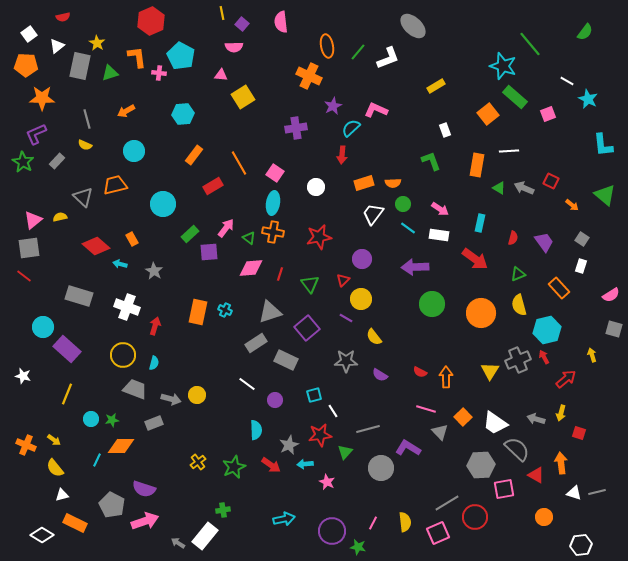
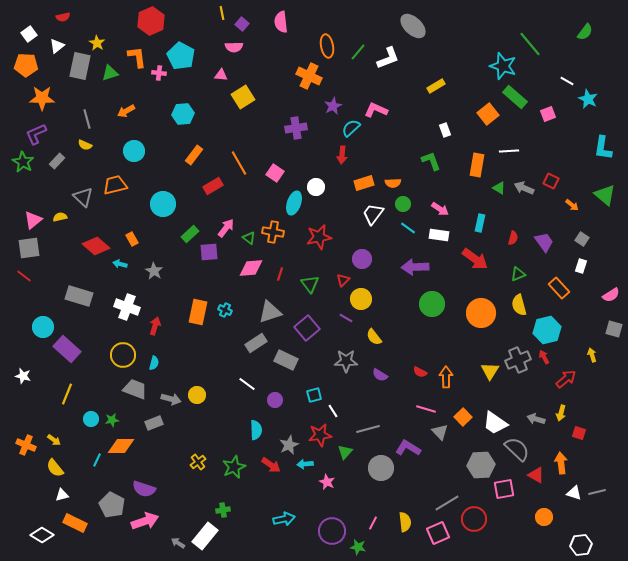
cyan L-shape at (603, 145): moved 3 px down; rotated 15 degrees clockwise
cyan ellipse at (273, 203): moved 21 px right; rotated 10 degrees clockwise
red circle at (475, 517): moved 1 px left, 2 px down
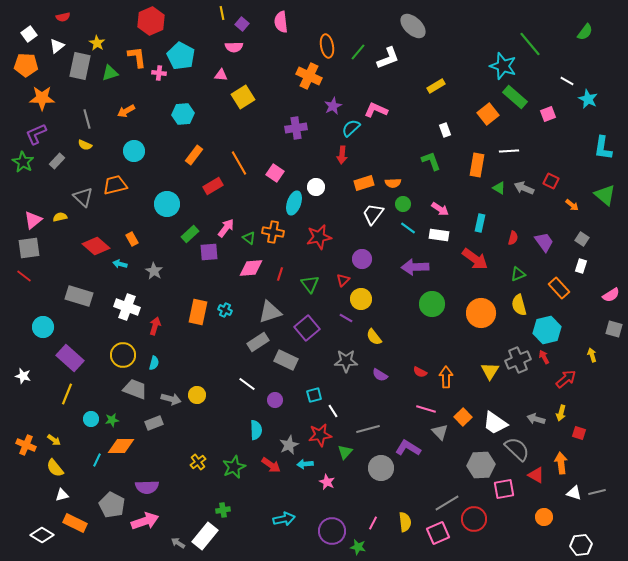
cyan circle at (163, 204): moved 4 px right
gray rectangle at (256, 343): moved 2 px right, 1 px up
purple rectangle at (67, 349): moved 3 px right, 9 px down
purple semicircle at (144, 489): moved 3 px right, 2 px up; rotated 20 degrees counterclockwise
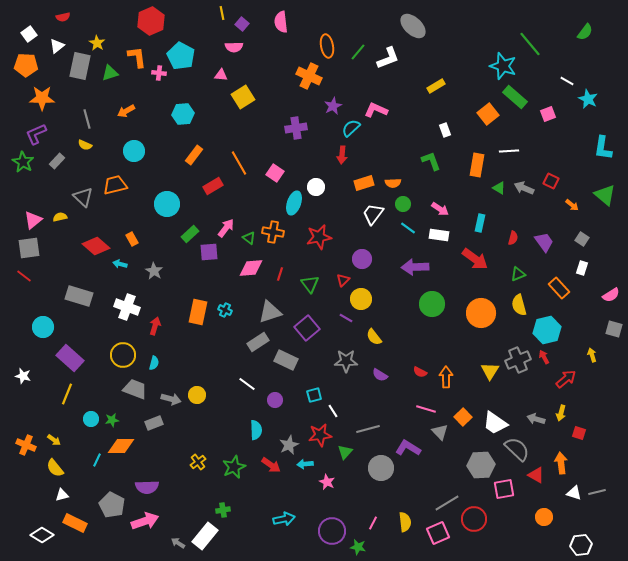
white rectangle at (581, 266): moved 1 px right, 2 px down
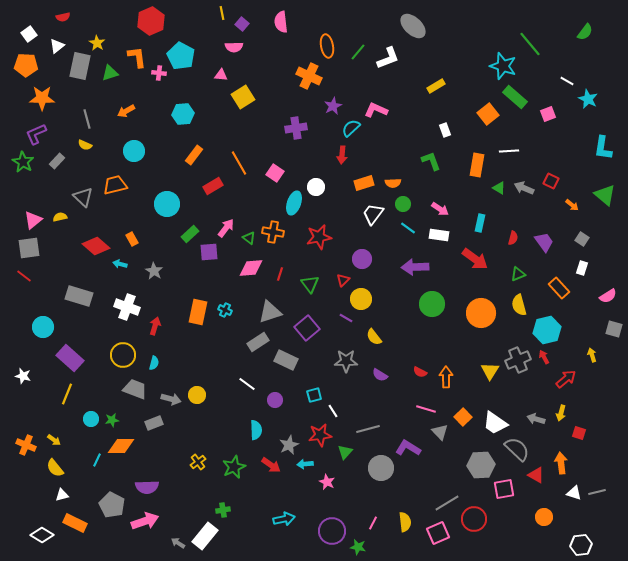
pink semicircle at (611, 295): moved 3 px left, 1 px down
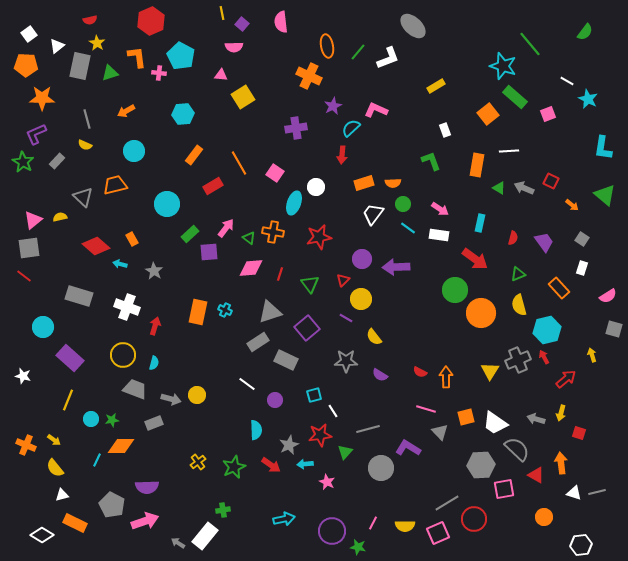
red semicircle at (63, 17): moved 27 px right, 3 px down
purple arrow at (415, 267): moved 19 px left
green circle at (432, 304): moved 23 px right, 14 px up
yellow line at (67, 394): moved 1 px right, 6 px down
orange square at (463, 417): moved 3 px right; rotated 30 degrees clockwise
yellow semicircle at (405, 522): moved 4 px down; rotated 96 degrees clockwise
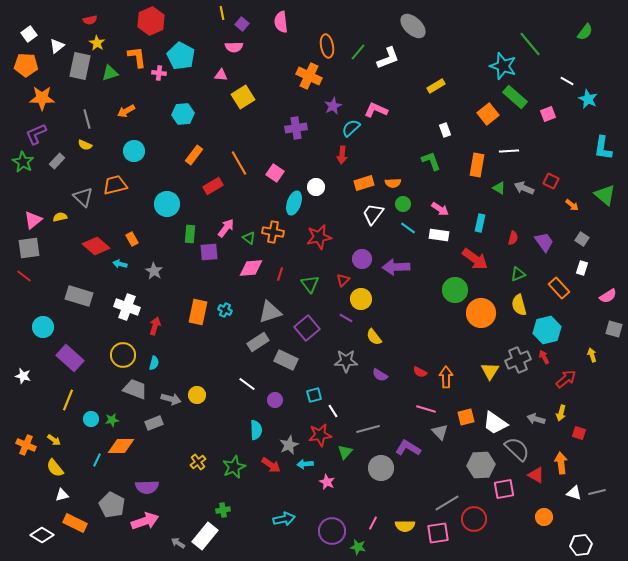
green rectangle at (190, 234): rotated 42 degrees counterclockwise
pink square at (438, 533): rotated 15 degrees clockwise
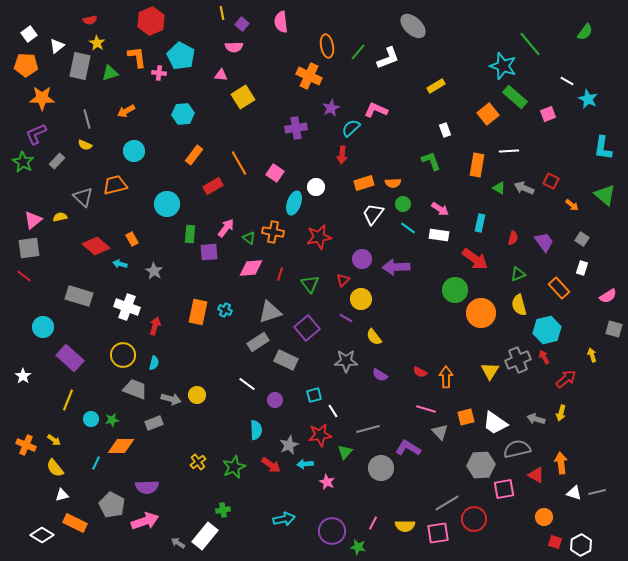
purple star at (333, 106): moved 2 px left, 2 px down
white star at (23, 376): rotated 21 degrees clockwise
red square at (579, 433): moved 24 px left, 109 px down
gray semicircle at (517, 449): rotated 56 degrees counterclockwise
cyan line at (97, 460): moved 1 px left, 3 px down
white hexagon at (581, 545): rotated 20 degrees counterclockwise
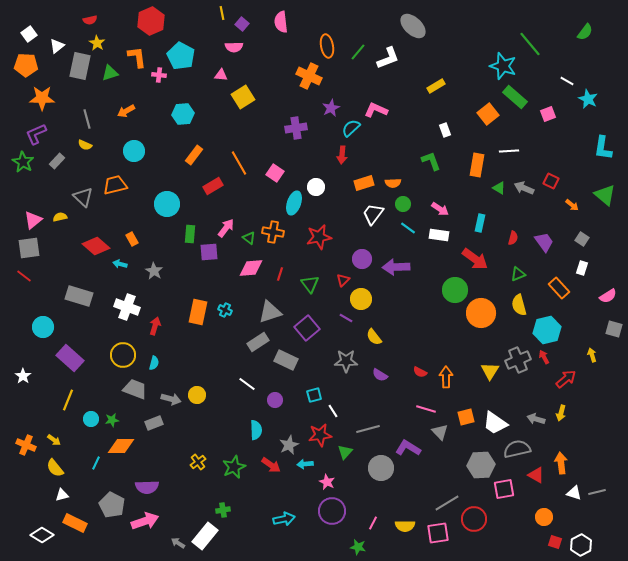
pink cross at (159, 73): moved 2 px down
purple circle at (332, 531): moved 20 px up
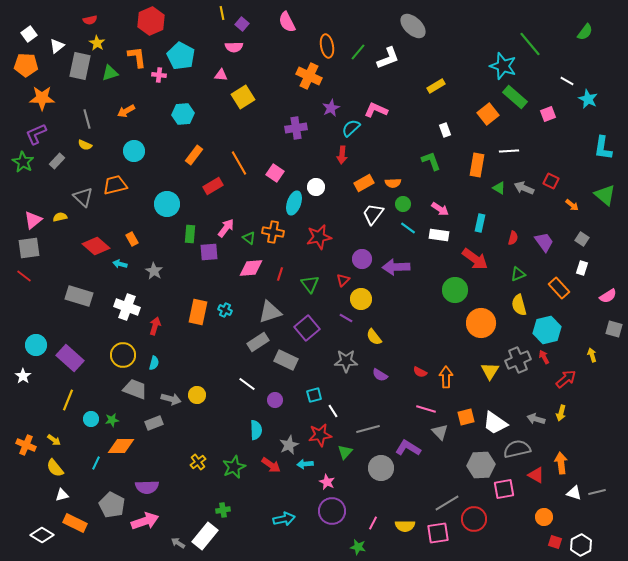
pink semicircle at (281, 22): moved 6 px right; rotated 20 degrees counterclockwise
orange rectangle at (364, 183): rotated 12 degrees counterclockwise
orange circle at (481, 313): moved 10 px down
cyan circle at (43, 327): moved 7 px left, 18 px down
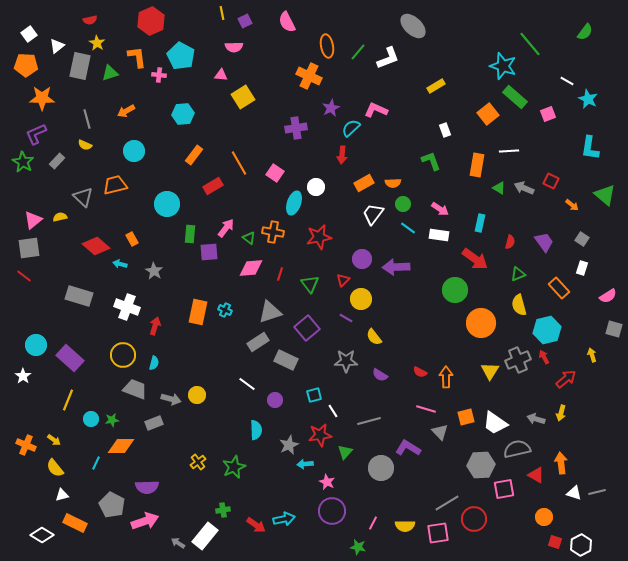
purple square at (242, 24): moved 3 px right, 3 px up; rotated 24 degrees clockwise
cyan L-shape at (603, 148): moved 13 px left
red semicircle at (513, 238): moved 3 px left, 4 px down
gray line at (368, 429): moved 1 px right, 8 px up
red arrow at (271, 465): moved 15 px left, 60 px down
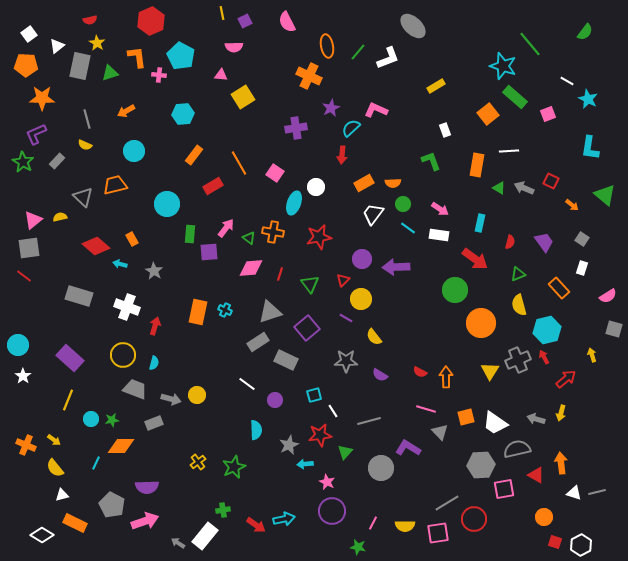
cyan circle at (36, 345): moved 18 px left
